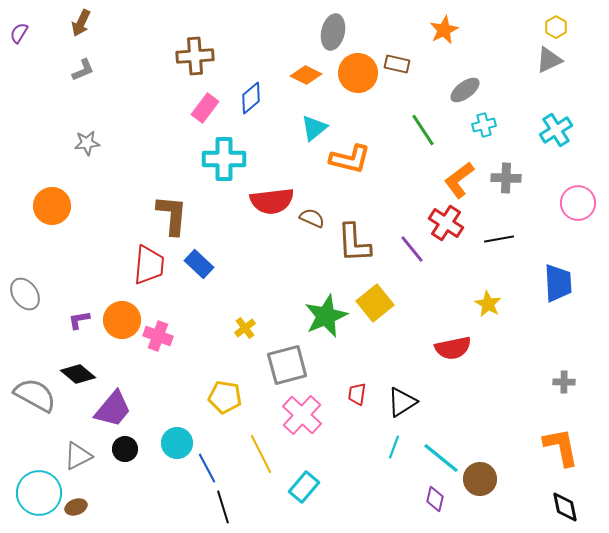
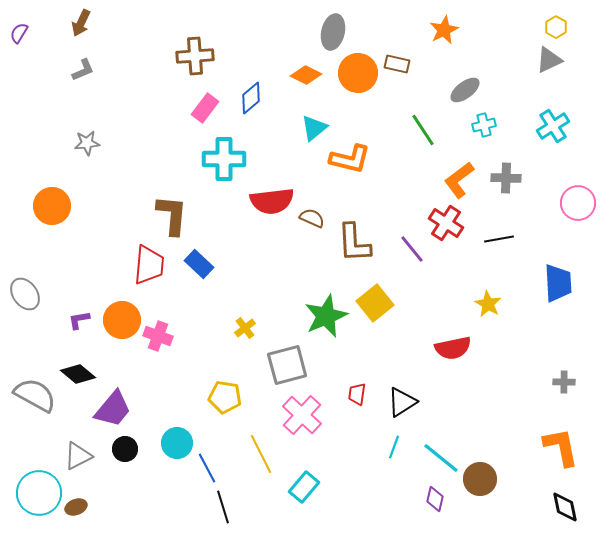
cyan cross at (556, 130): moved 3 px left, 4 px up
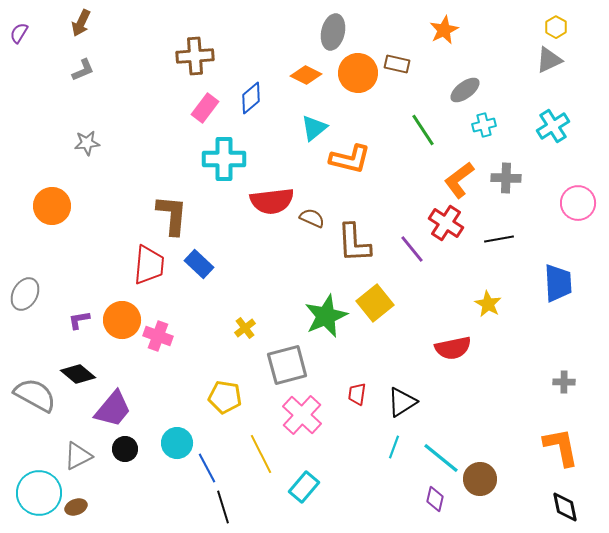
gray ellipse at (25, 294): rotated 64 degrees clockwise
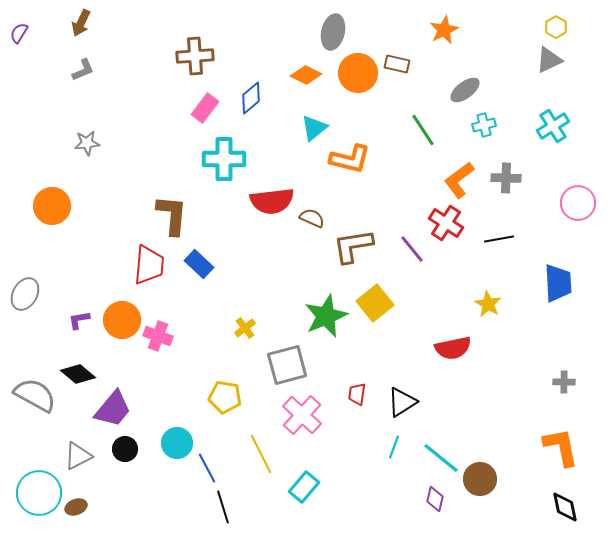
brown L-shape at (354, 243): moved 1 px left, 3 px down; rotated 84 degrees clockwise
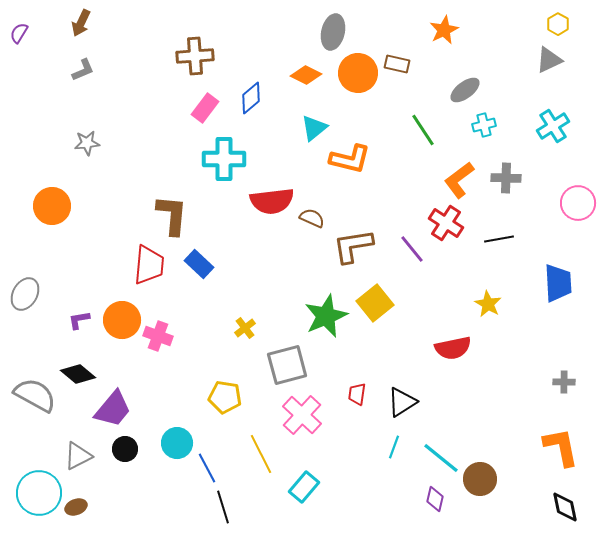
yellow hexagon at (556, 27): moved 2 px right, 3 px up
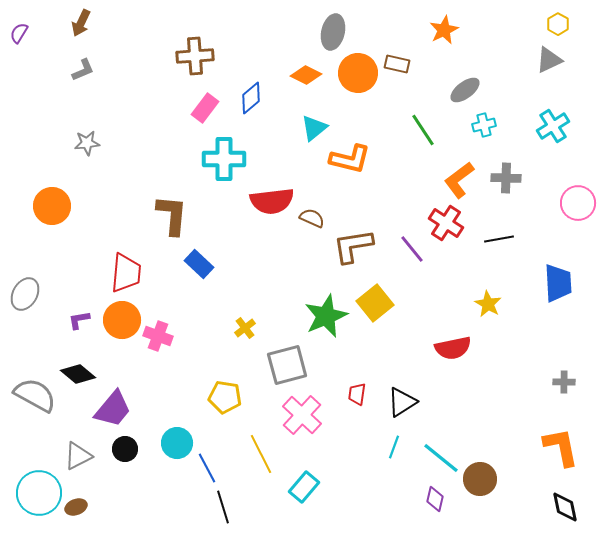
red trapezoid at (149, 265): moved 23 px left, 8 px down
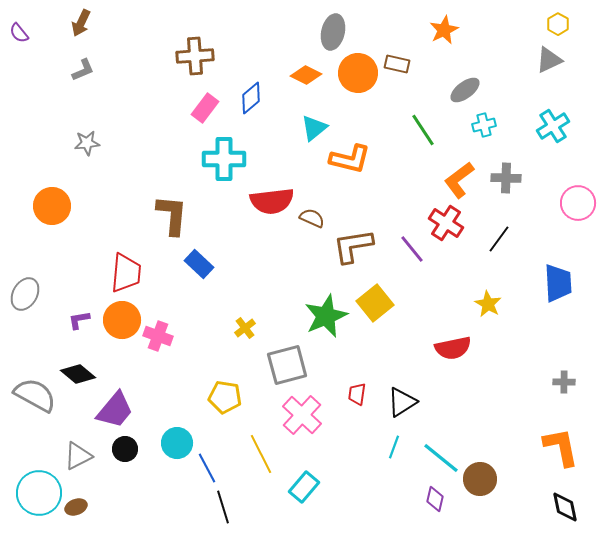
purple semicircle at (19, 33): rotated 70 degrees counterclockwise
black line at (499, 239): rotated 44 degrees counterclockwise
purple trapezoid at (113, 409): moved 2 px right, 1 px down
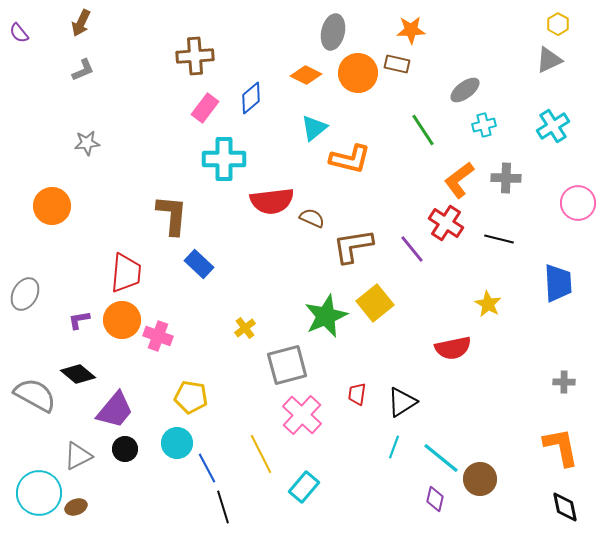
orange star at (444, 30): moved 33 px left; rotated 24 degrees clockwise
black line at (499, 239): rotated 68 degrees clockwise
yellow pentagon at (225, 397): moved 34 px left
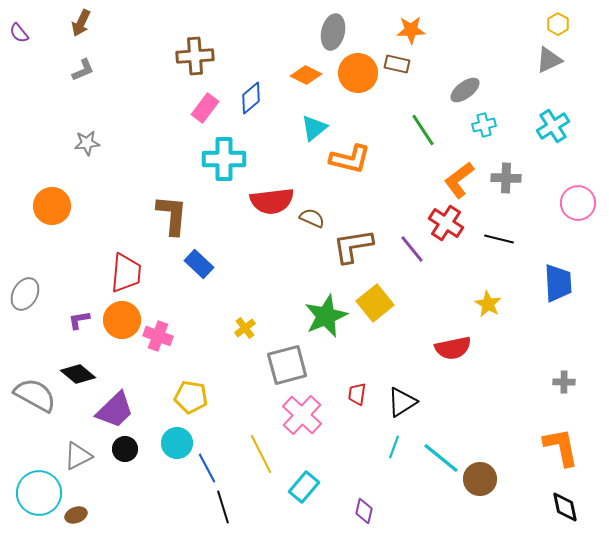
purple trapezoid at (115, 410): rotated 6 degrees clockwise
purple diamond at (435, 499): moved 71 px left, 12 px down
brown ellipse at (76, 507): moved 8 px down
